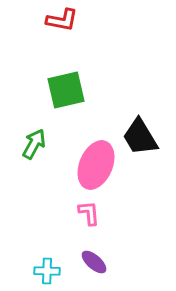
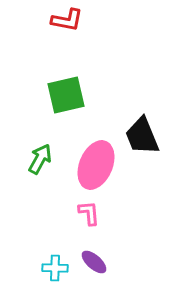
red L-shape: moved 5 px right
green square: moved 5 px down
black trapezoid: moved 2 px right, 1 px up; rotated 9 degrees clockwise
green arrow: moved 6 px right, 15 px down
cyan cross: moved 8 px right, 3 px up
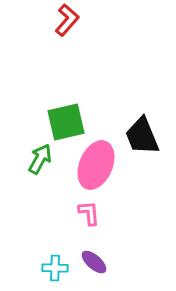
red L-shape: rotated 60 degrees counterclockwise
green square: moved 27 px down
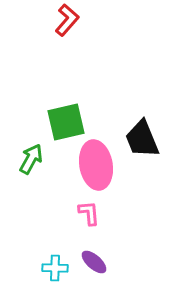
black trapezoid: moved 3 px down
green arrow: moved 9 px left
pink ellipse: rotated 33 degrees counterclockwise
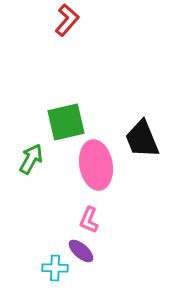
pink L-shape: moved 7 px down; rotated 152 degrees counterclockwise
purple ellipse: moved 13 px left, 11 px up
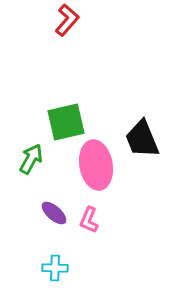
purple ellipse: moved 27 px left, 38 px up
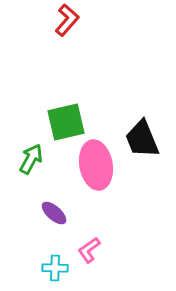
pink L-shape: moved 30 px down; rotated 32 degrees clockwise
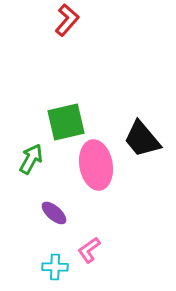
black trapezoid: rotated 18 degrees counterclockwise
cyan cross: moved 1 px up
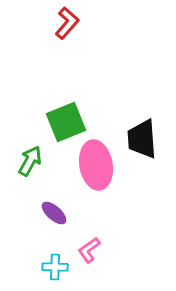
red L-shape: moved 3 px down
green square: rotated 9 degrees counterclockwise
black trapezoid: rotated 36 degrees clockwise
green arrow: moved 1 px left, 2 px down
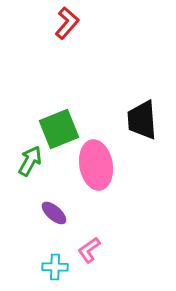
green square: moved 7 px left, 7 px down
black trapezoid: moved 19 px up
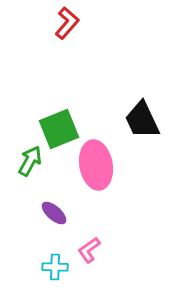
black trapezoid: rotated 21 degrees counterclockwise
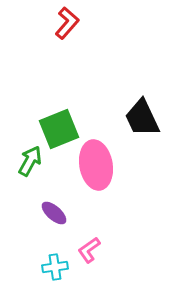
black trapezoid: moved 2 px up
cyan cross: rotated 10 degrees counterclockwise
